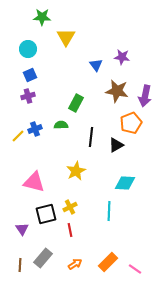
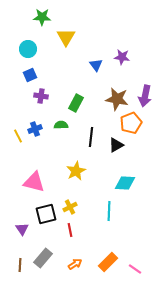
brown star: moved 8 px down
purple cross: moved 13 px right; rotated 24 degrees clockwise
yellow line: rotated 72 degrees counterclockwise
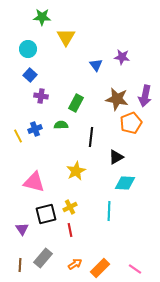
blue square: rotated 24 degrees counterclockwise
black triangle: moved 12 px down
orange rectangle: moved 8 px left, 6 px down
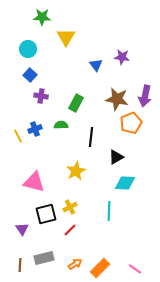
red line: rotated 56 degrees clockwise
gray rectangle: moved 1 px right; rotated 36 degrees clockwise
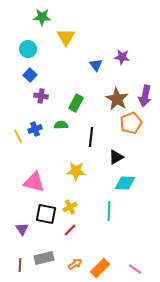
brown star: rotated 20 degrees clockwise
yellow star: rotated 30 degrees clockwise
black square: rotated 25 degrees clockwise
